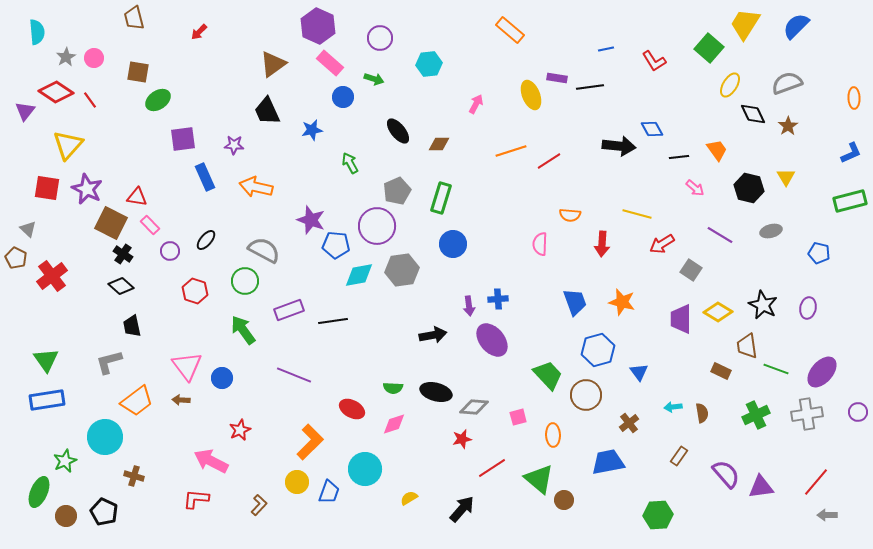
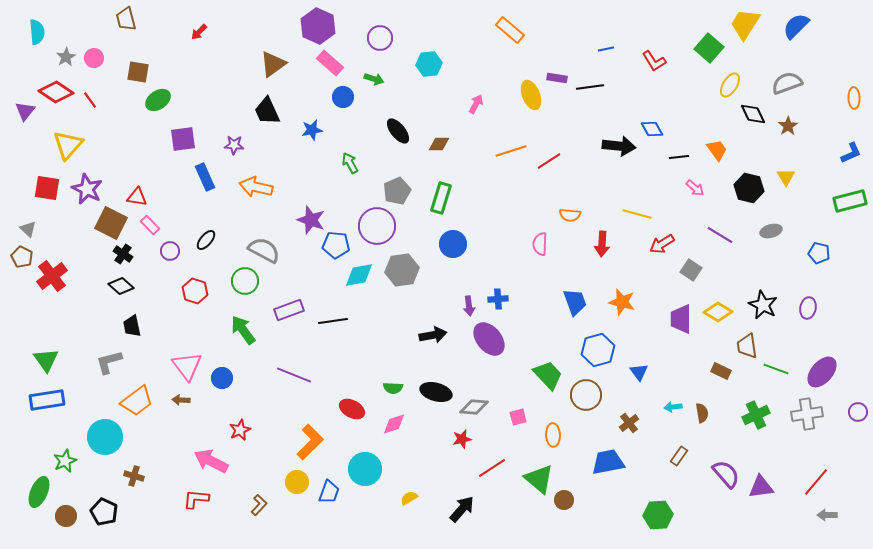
brown trapezoid at (134, 18): moved 8 px left, 1 px down
brown pentagon at (16, 258): moved 6 px right, 1 px up
purple ellipse at (492, 340): moved 3 px left, 1 px up
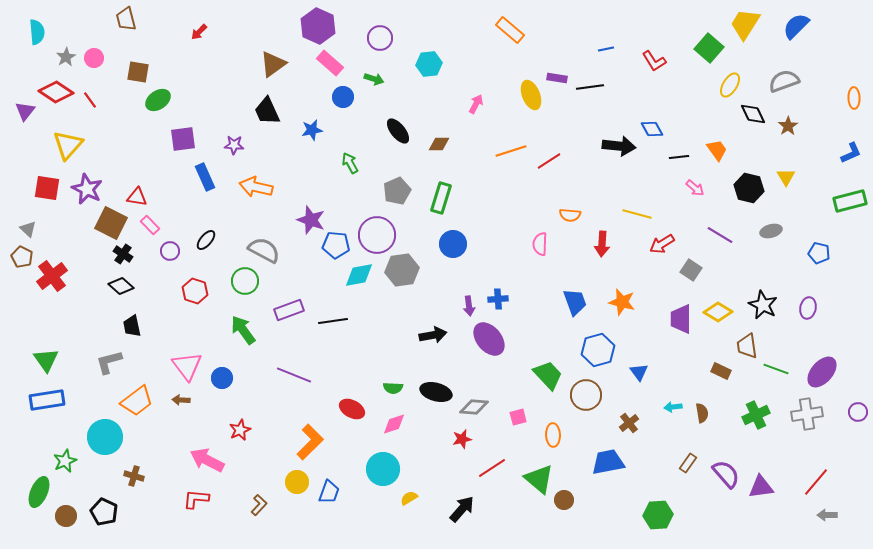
gray semicircle at (787, 83): moved 3 px left, 2 px up
purple circle at (377, 226): moved 9 px down
brown rectangle at (679, 456): moved 9 px right, 7 px down
pink arrow at (211, 461): moved 4 px left, 1 px up
cyan circle at (365, 469): moved 18 px right
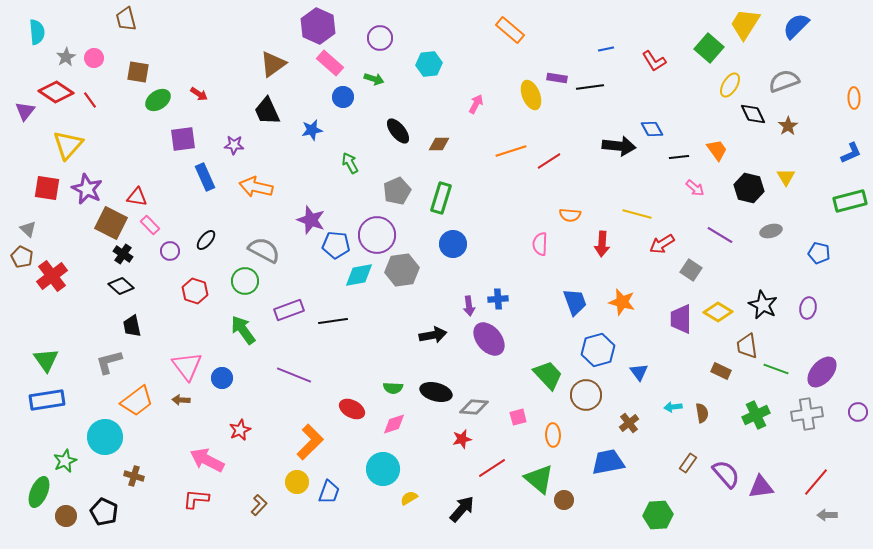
red arrow at (199, 32): moved 62 px down; rotated 102 degrees counterclockwise
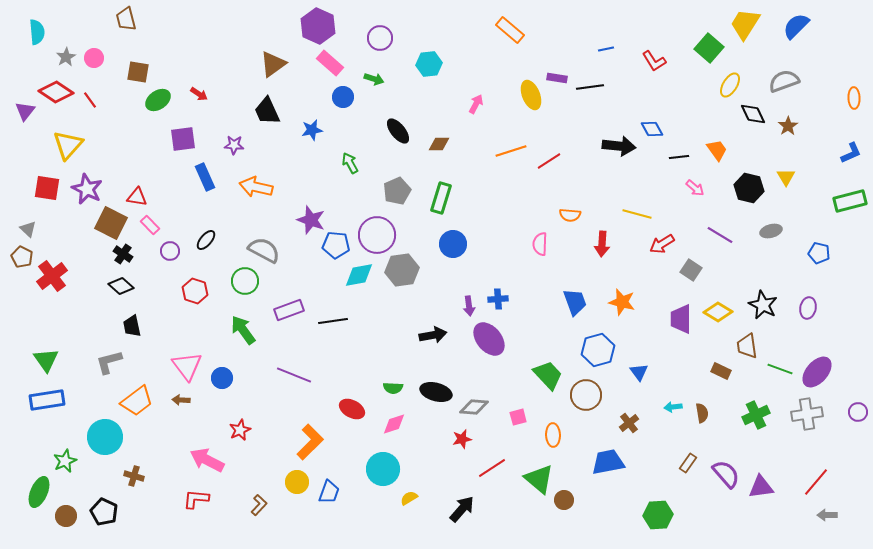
green line at (776, 369): moved 4 px right
purple ellipse at (822, 372): moved 5 px left
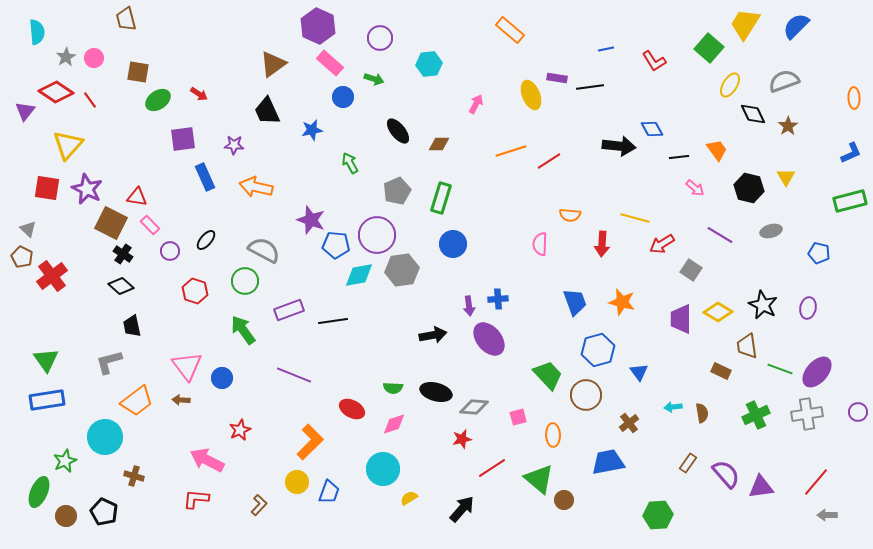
yellow line at (637, 214): moved 2 px left, 4 px down
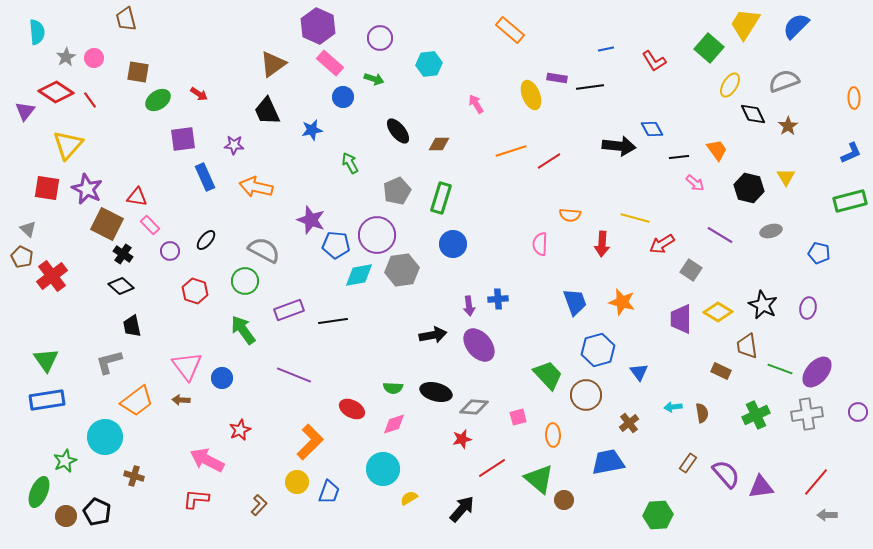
pink arrow at (476, 104): rotated 60 degrees counterclockwise
pink arrow at (695, 188): moved 5 px up
brown square at (111, 223): moved 4 px left, 1 px down
purple ellipse at (489, 339): moved 10 px left, 6 px down
black pentagon at (104, 512): moved 7 px left
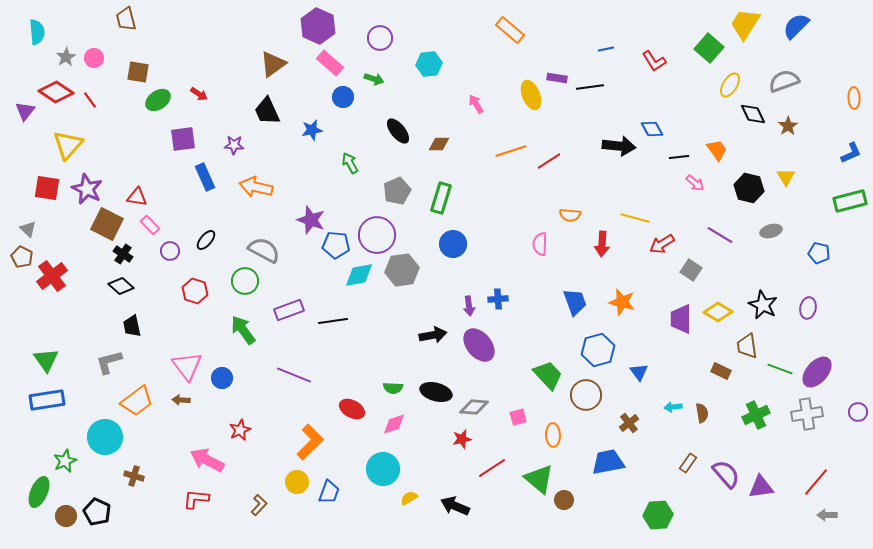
black arrow at (462, 509): moved 7 px left, 3 px up; rotated 108 degrees counterclockwise
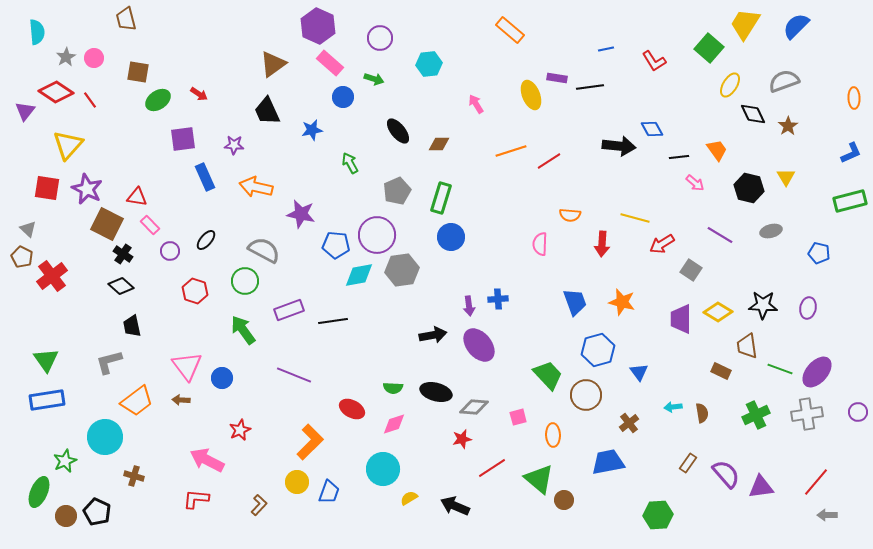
purple star at (311, 220): moved 10 px left, 6 px up; rotated 8 degrees counterclockwise
blue circle at (453, 244): moved 2 px left, 7 px up
black star at (763, 305): rotated 24 degrees counterclockwise
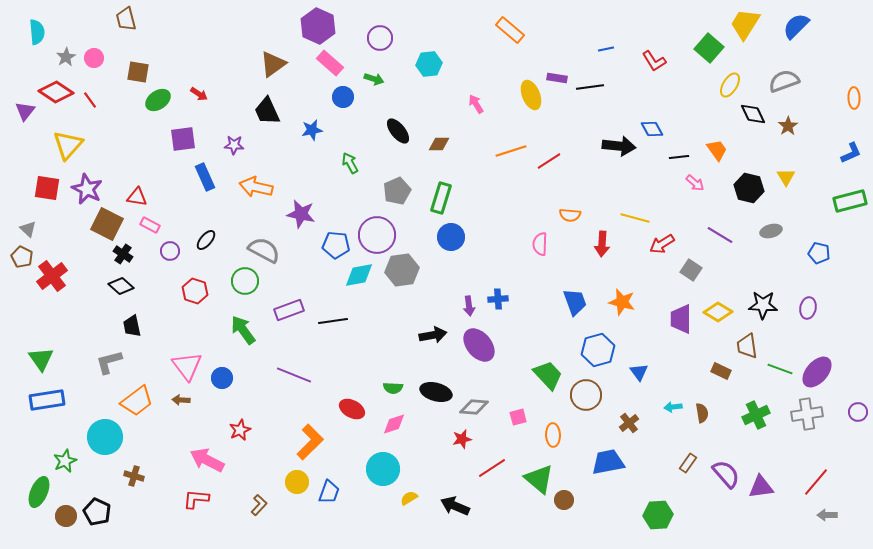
pink rectangle at (150, 225): rotated 18 degrees counterclockwise
green triangle at (46, 360): moved 5 px left, 1 px up
